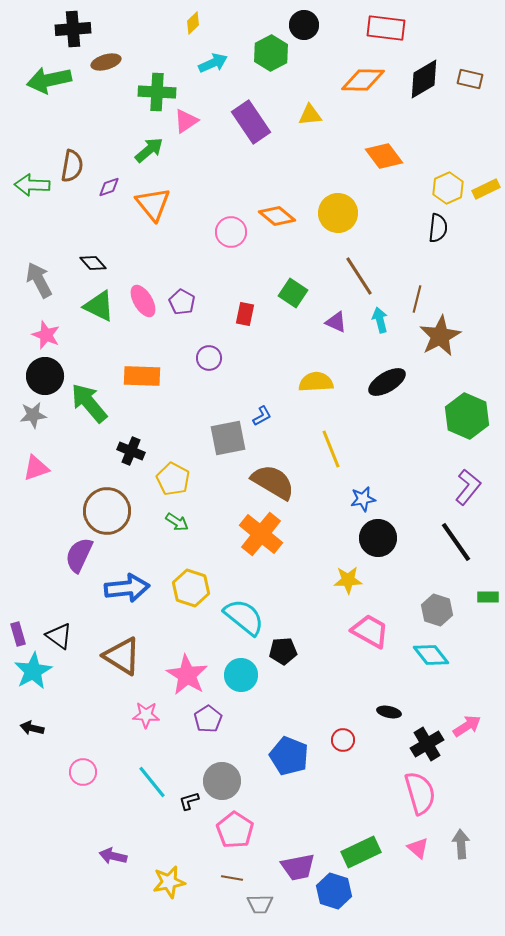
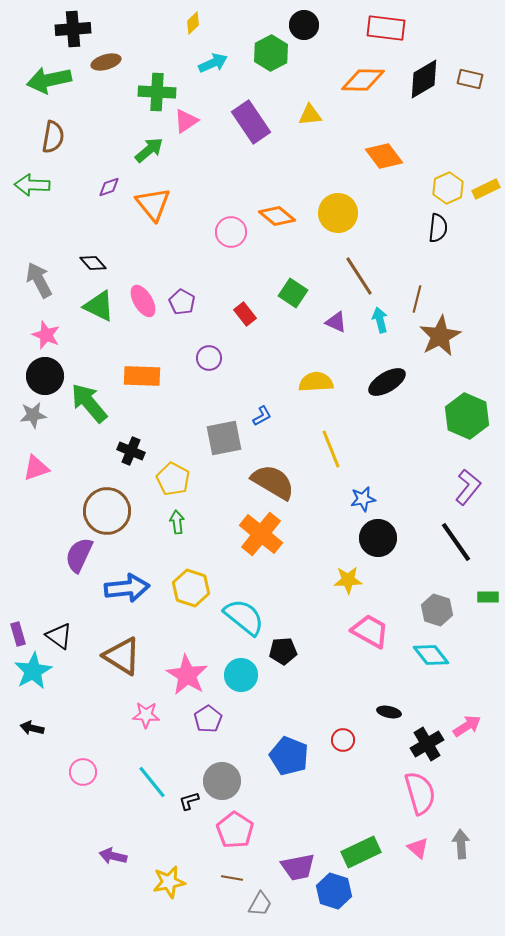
brown semicircle at (72, 166): moved 19 px left, 29 px up
red rectangle at (245, 314): rotated 50 degrees counterclockwise
gray square at (228, 438): moved 4 px left
green arrow at (177, 522): rotated 130 degrees counterclockwise
gray trapezoid at (260, 904): rotated 60 degrees counterclockwise
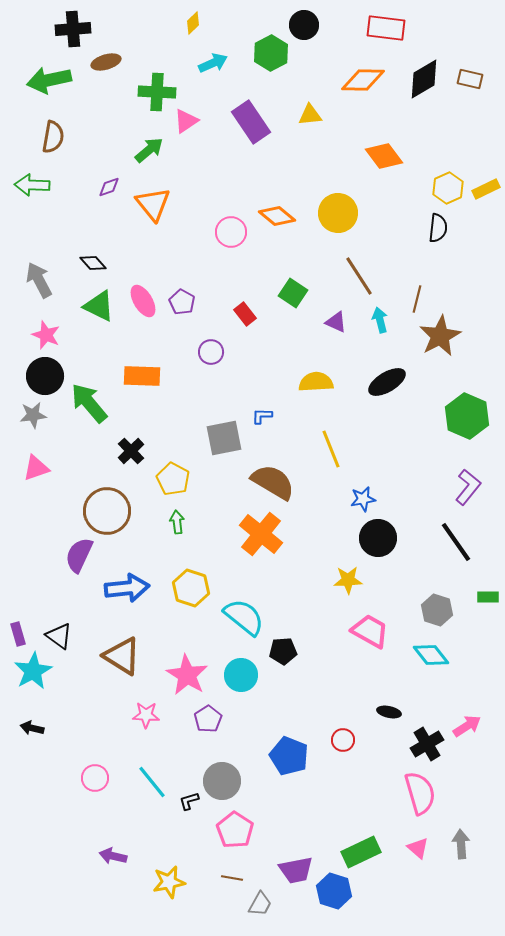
purple circle at (209, 358): moved 2 px right, 6 px up
blue L-shape at (262, 416): rotated 150 degrees counterclockwise
black cross at (131, 451): rotated 24 degrees clockwise
pink circle at (83, 772): moved 12 px right, 6 px down
purple trapezoid at (298, 867): moved 2 px left, 3 px down
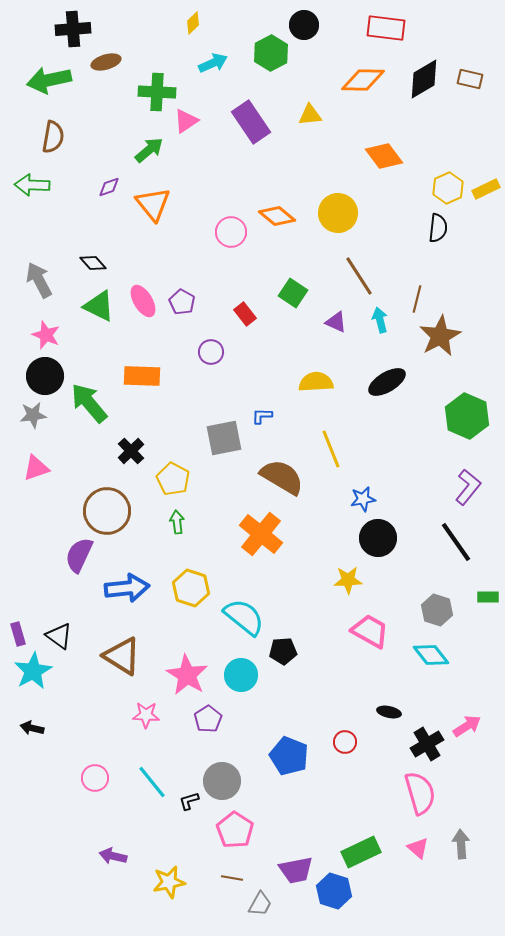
brown semicircle at (273, 482): moved 9 px right, 5 px up
red circle at (343, 740): moved 2 px right, 2 px down
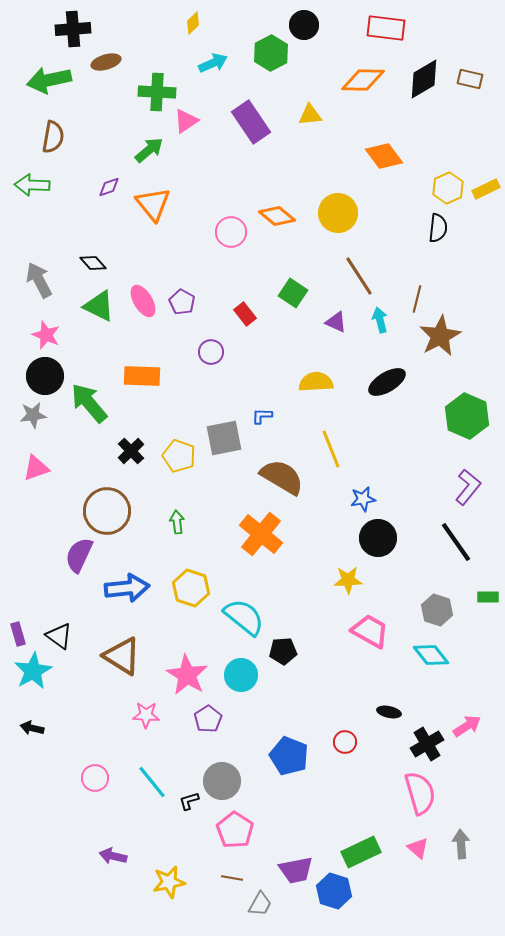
yellow pentagon at (173, 479): moved 6 px right, 23 px up; rotated 8 degrees counterclockwise
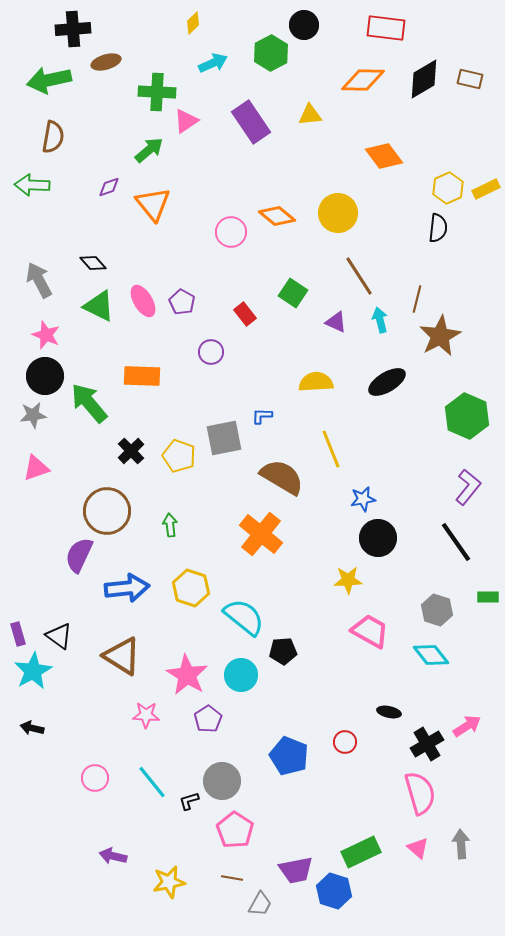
green arrow at (177, 522): moved 7 px left, 3 px down
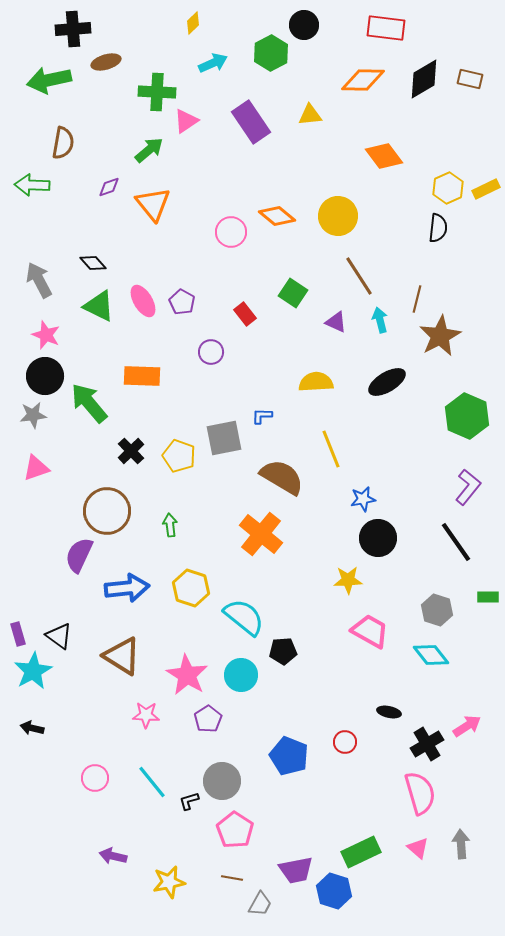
brown semicircle at (53, 137): moved 10 px right, 6 px down
yellow circle at (338, 213): moved 3 px down
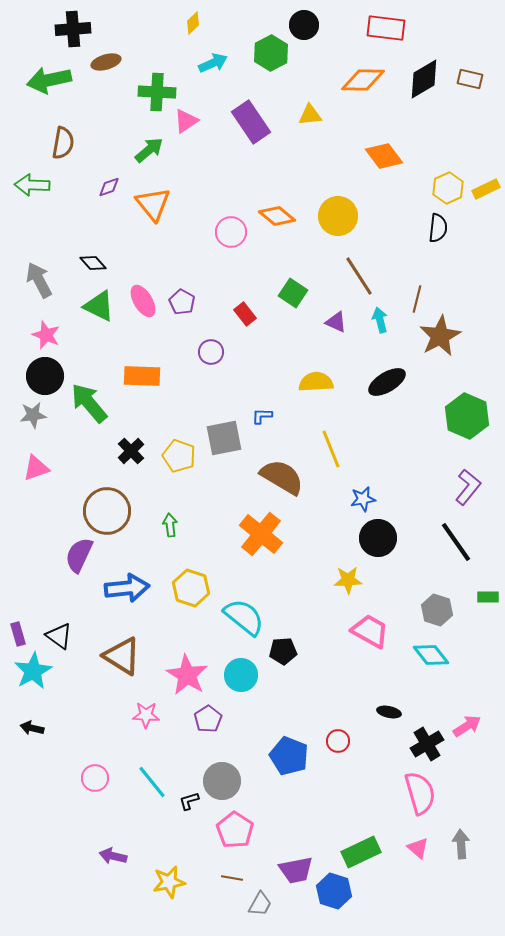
red circle at (345, 742): moved 7 px left, 1 px up
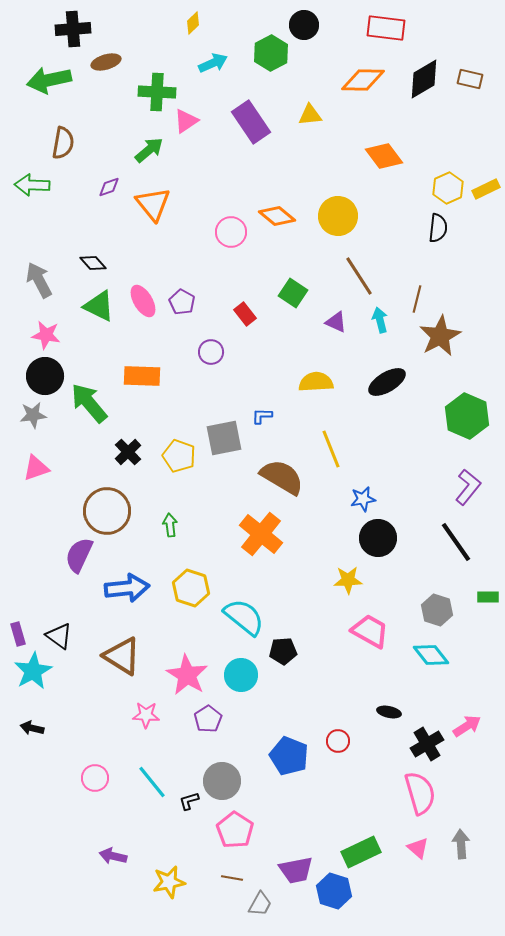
pink star at (46, 335): rotated 12 degrees counterclockwise
black cross at (131, 451): moved 3 px left, 1 px down
